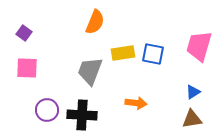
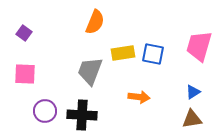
pink square: moved 2 px left, 6 px down
orange arrow: moved 3 px right, 6 px up
purple circle: moved 2 px left, 1 px down
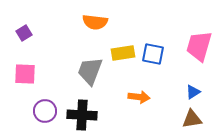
orange semicircle: rotated 75 degrees clockwise
purple square: rotated 21 degrees clockwise
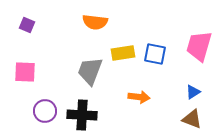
purple square: moved 3 px right, 8 px up; rotated 35 degrees counterclockwise
blue square: moved 2 px right
pink square: moved 2 px up
brown triangle: rotated 30 degrees clockwise
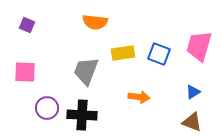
blue square: moved 4 px right; rotated 10 degrees clockwise
gray trapezoid: moved 4 px left
purple circle: moved 2 px right, 3 px up
brown triangle: moved 3 px down
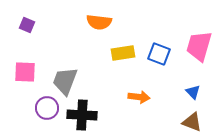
orange semicircle: moved 4 px right
gray trapezoid: moved 21 px left, 10 px down
blue triangle: rotated 42 degrees counterclockwise
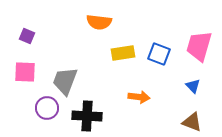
purple square: moved 11 px down
blue triangle: moved 6 px up
black cross: moved 5 px right, 1 px down
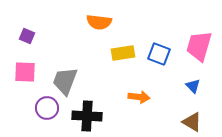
brown triangle: rotated 10 degrees clockwise
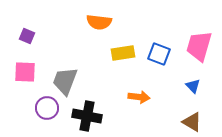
black cross: rotated 8 degrees clockwise
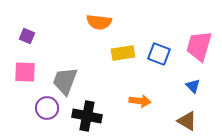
orange arrow: moved 1 px right, 4 px down
brown triangle: moved 5 px left, 1 px up
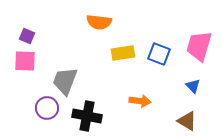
pink square: moved 11 px up
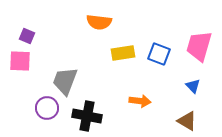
pink square: moved 5 px left
